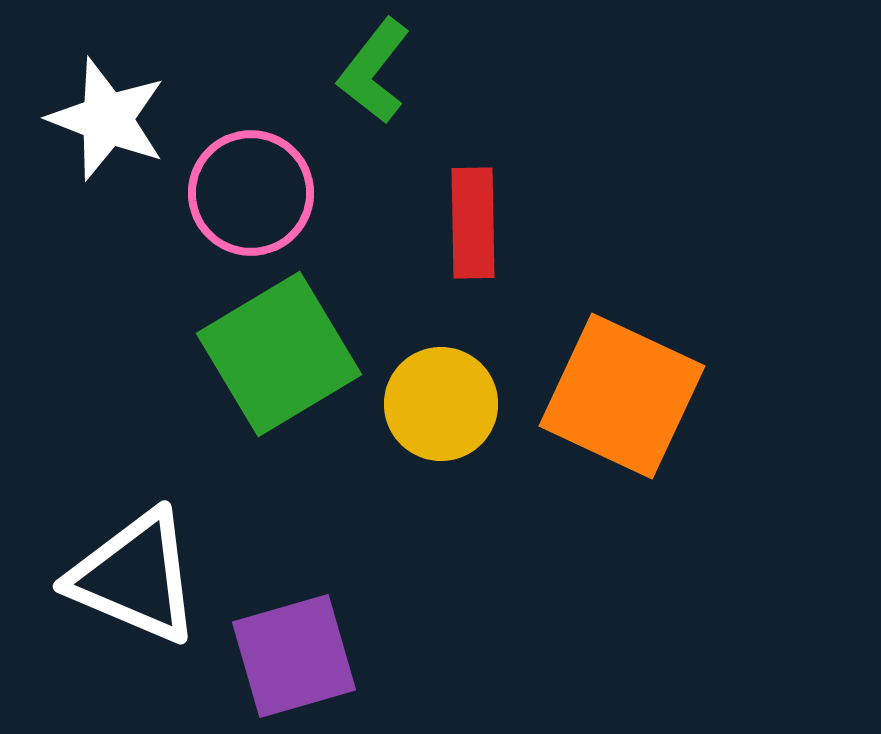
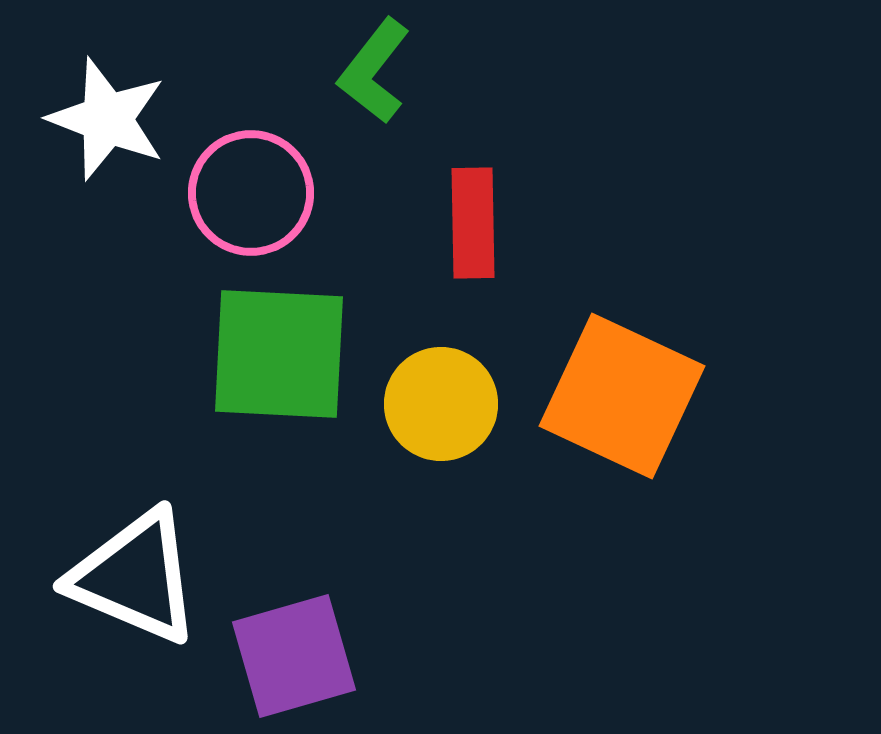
green square: rotated 34 degrees clockwise
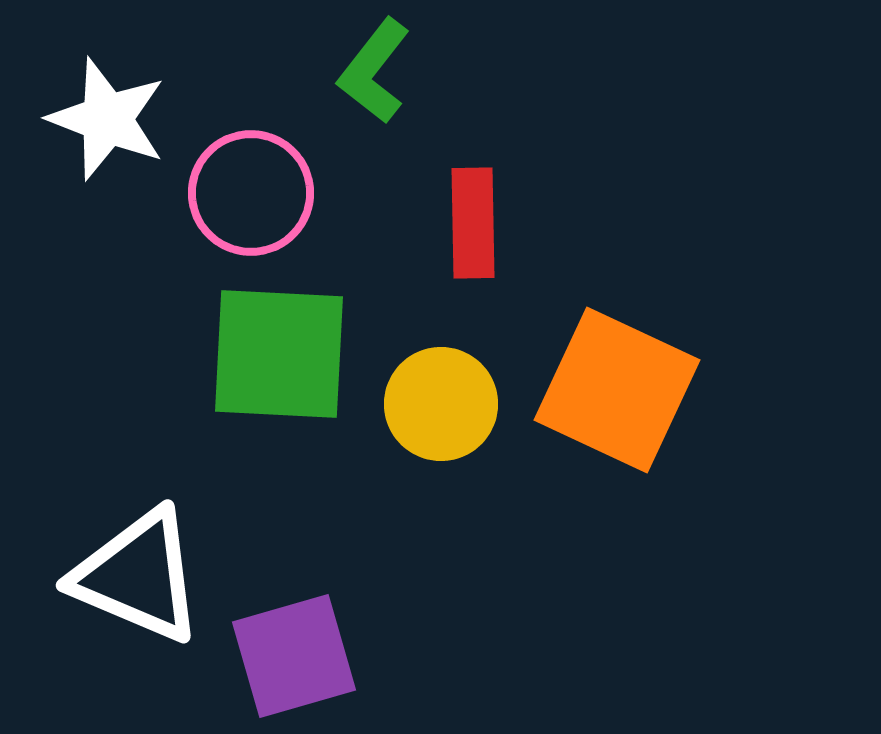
orange square: moved 5 px left, 6 px up
white triangle: moved 3 px right, 1 px up
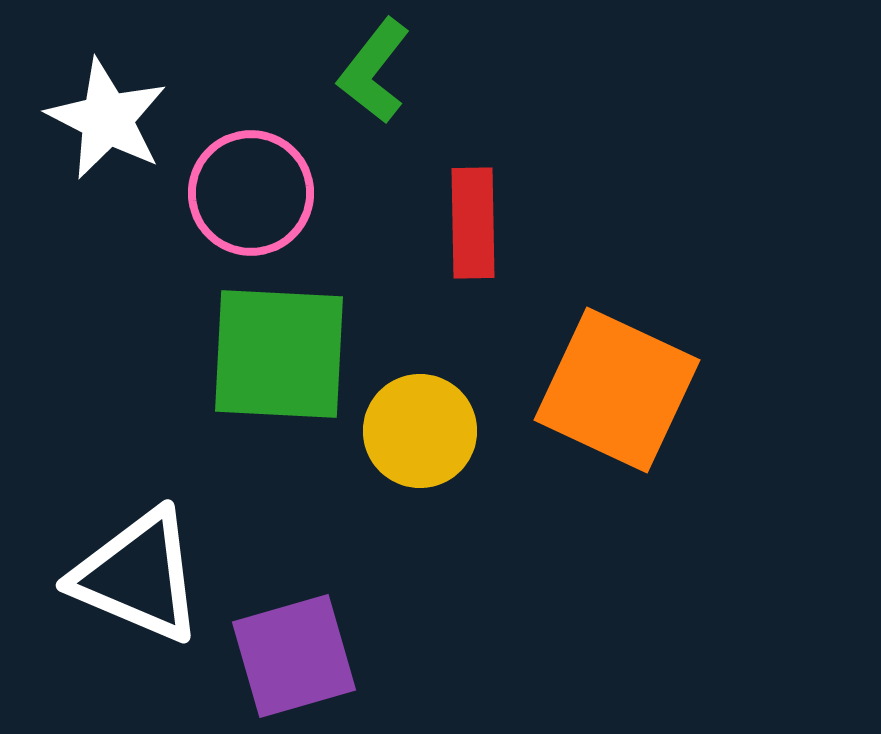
white star: rotated 6 degrees clockwise
yellow circle: moved 21 px left, 27 px down
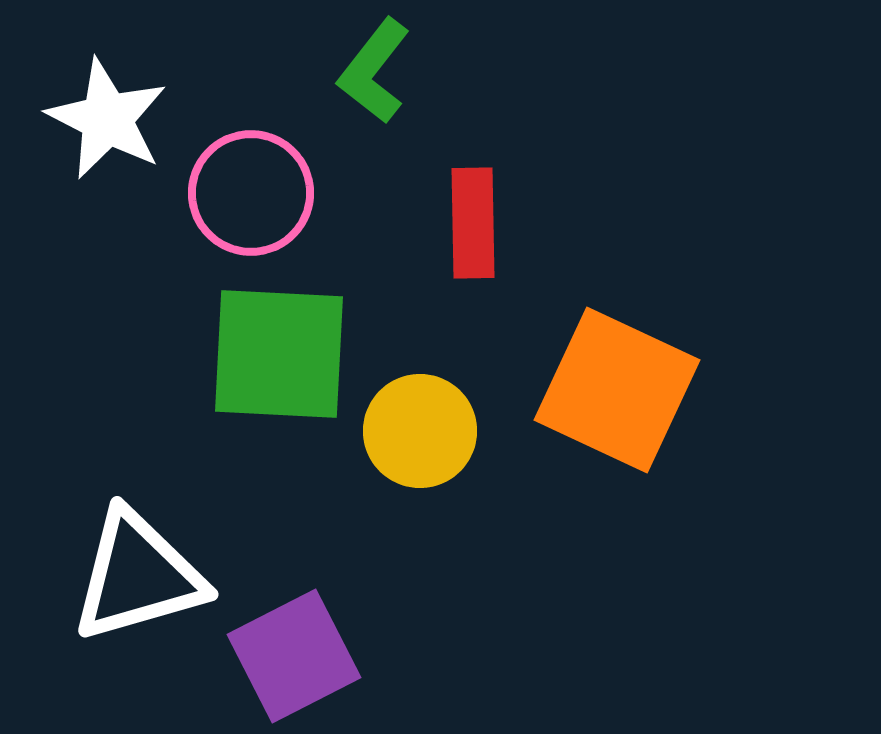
white triangle: rotated 39 degrees counterclockwise
purple square: rotated 11 degrees counterclockwise
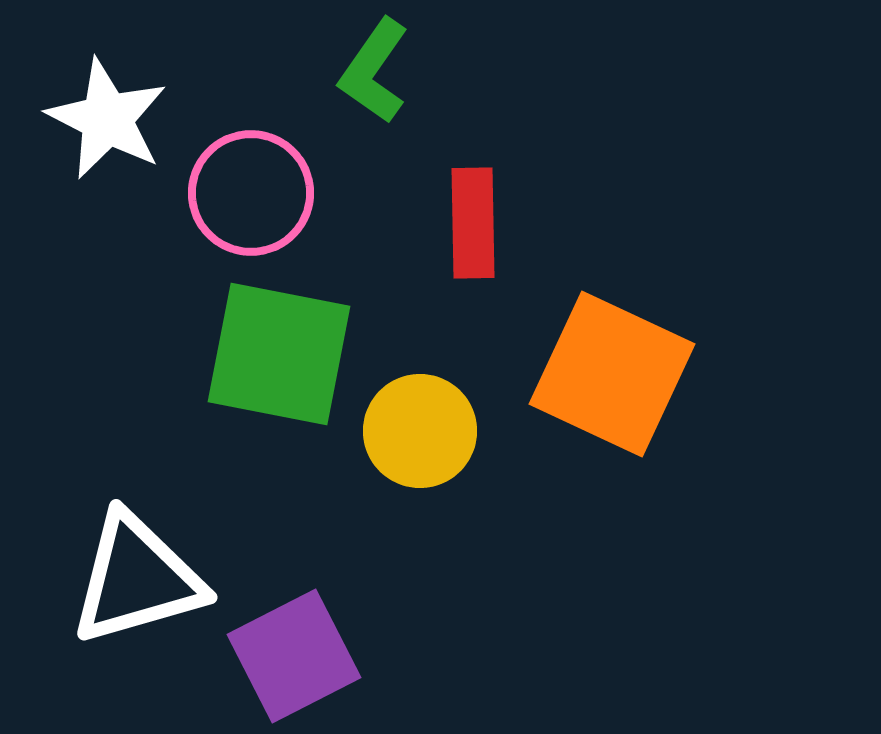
green L-shape: rotated 3 degrees counterclockwise
green square: rotated 8 degrees clockwise
orange square: moved 5 px left, 16 px up
white triangle: moved 1 px left, 3 px down
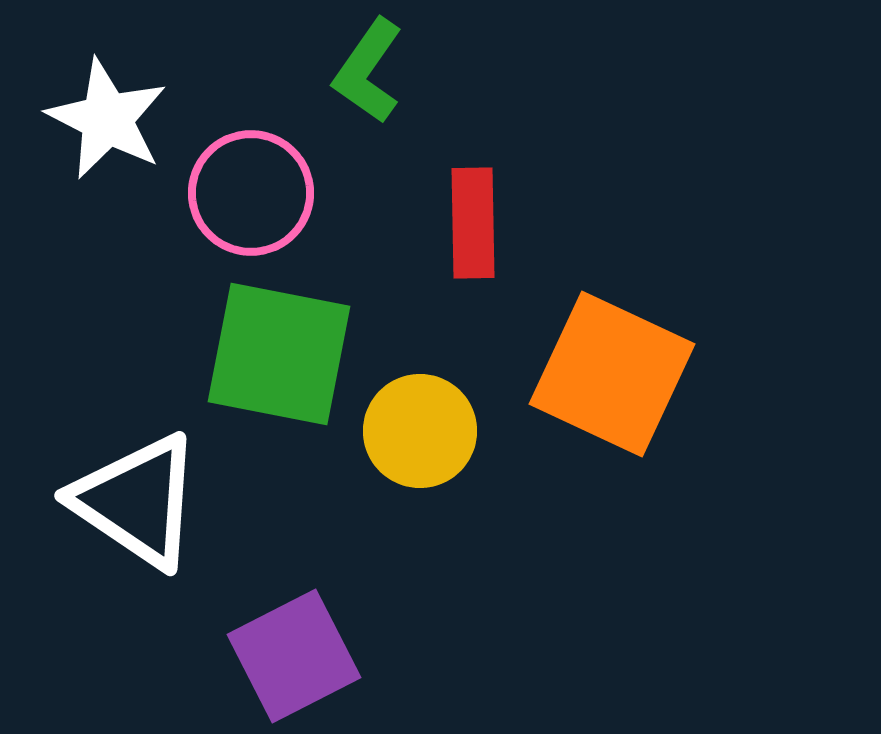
green L-shape: moved 6 px left
white triangle: moved 78 px up; rotated 50 degrees clockwise
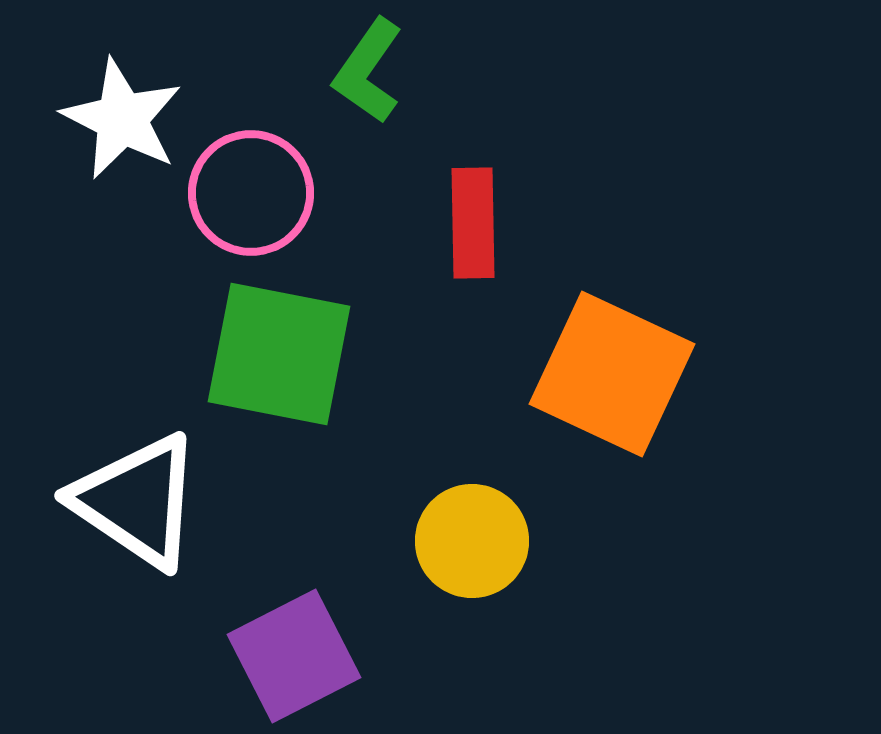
white star: moved 15 px right
yellow circle: moved 52 px right, 110 px down
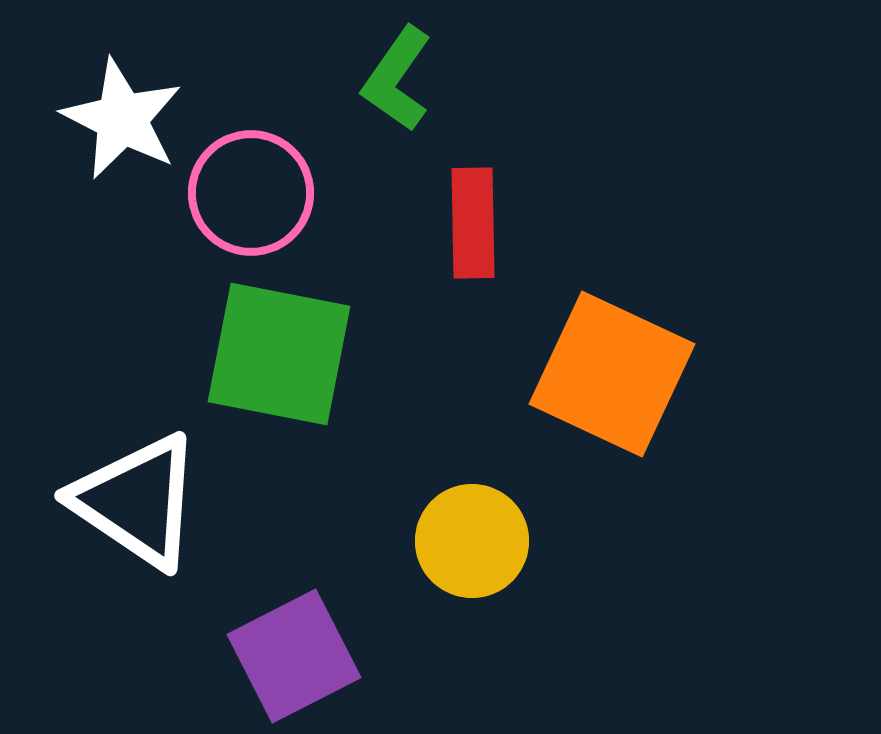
green L-shape: moved 29 px right, 8 px down
